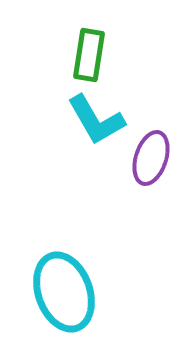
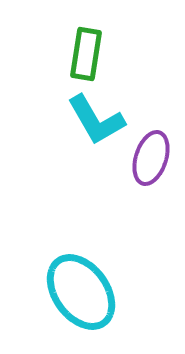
green rectangle: moved 3 px left, 1 px up
cyan ellipse: moved 17 px right; rotated 16 degrees counterclockwise
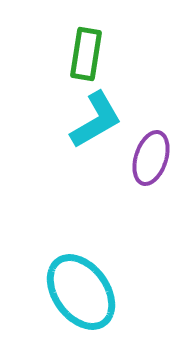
cyan L-shape: rotated 90 degrees counterclockwise
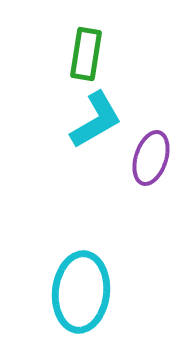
cyan ellipse: rotated 42 degrees clockwise
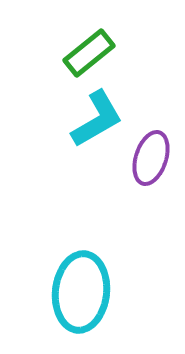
green rectangle: moved 3 px right, 1 px up; rotated 42 degrees clockwise
cyan L-shape: moved 1 px right, 1 px up
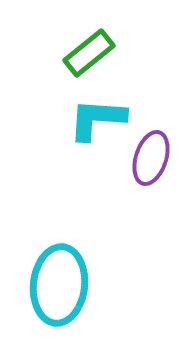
cyan L-shape: rotated 146 degrees counterclockwise
cyan ellipse: moved 22 px left, 7 px up
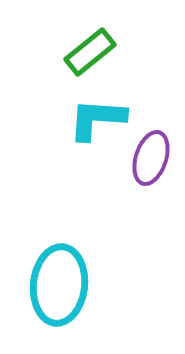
green rectangle: moved 1 px right, 1 px up
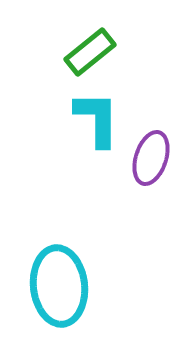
cyan L-shape: rotated 86 degrees clockwise
cyan ellipse: moved 1 px down; rotated 12 degrees counterclockwise
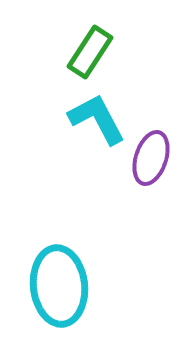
green rectangle: rotated 18 degrees counterclockwise
cyan L-shape: rotated 28 degrees counterclockwise
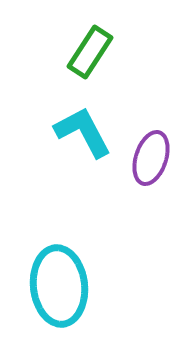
cyan L-shape: moved 14 px left, 13 px down
